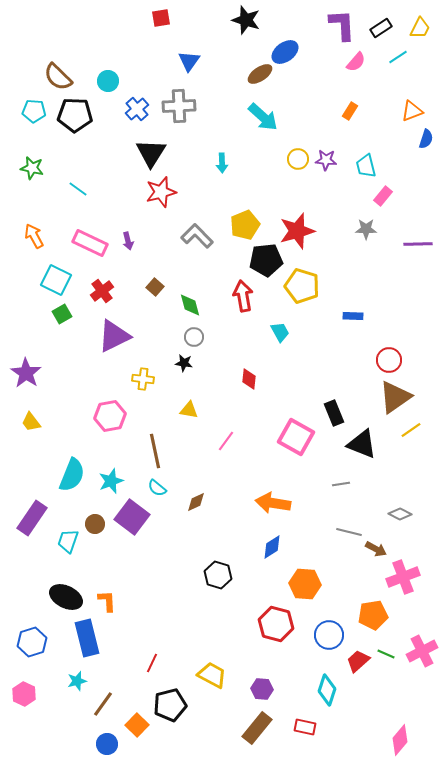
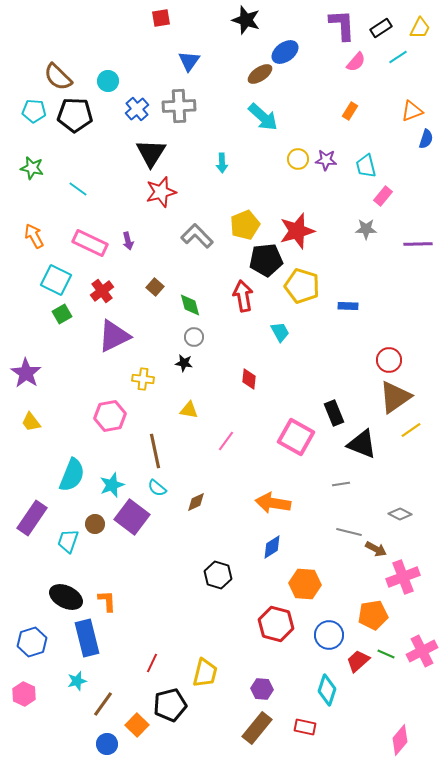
blue rectangle at (353, 316): moved 5 px left, 10 px up
cyan star at (111, 481): moved 1 px right, 4 px down
yellow trapezoid at (212, 675): moved 7 px left, 2 px up; rotated 76 degrees clockwise
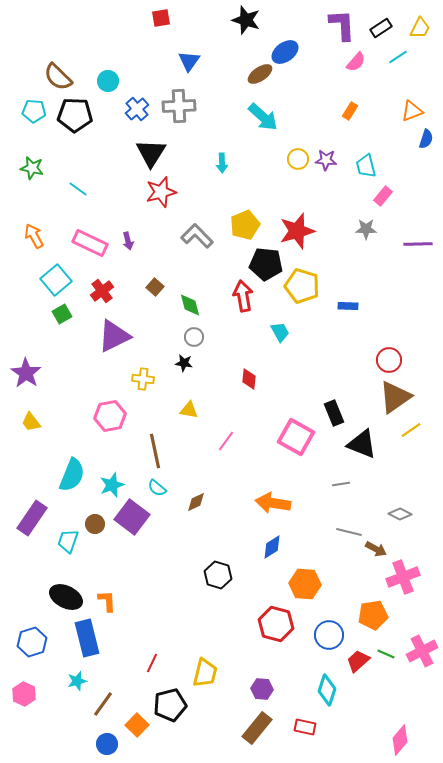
black pentagon at (266, 260): moved 4 px down; rotated 12 degrees clockwise
cyan square at (56, 280): rotated 24 degrees clockwise
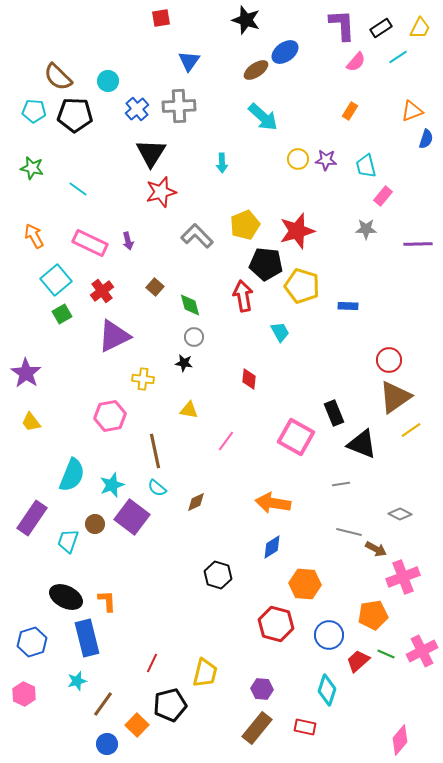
brown ellipse at (260, 74): moved 4 px left, 4 px up
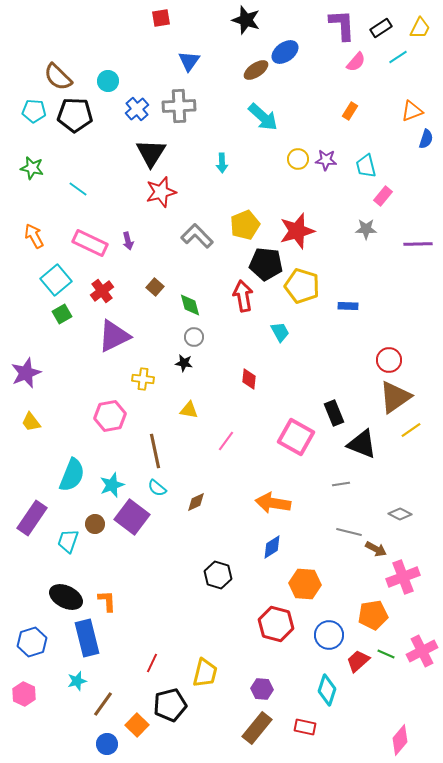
purple star at (26, 373): rotated 16 degrees clockwise
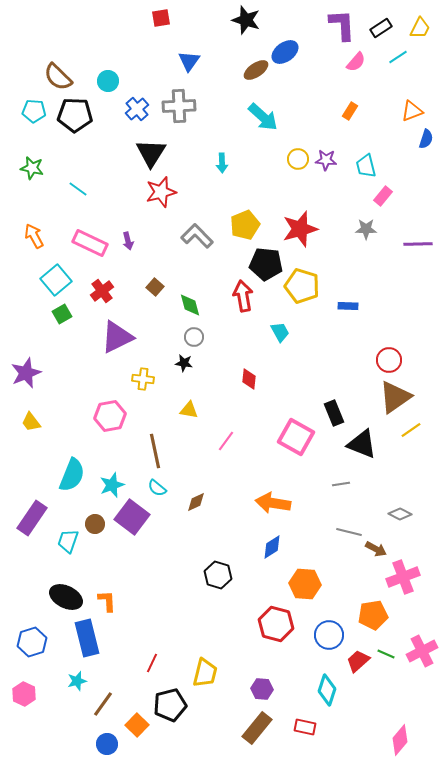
red star at (297, 231): moved 3 px right, 2 px up
purple triangle at (114, 336): moved 3 px right, 1 px down
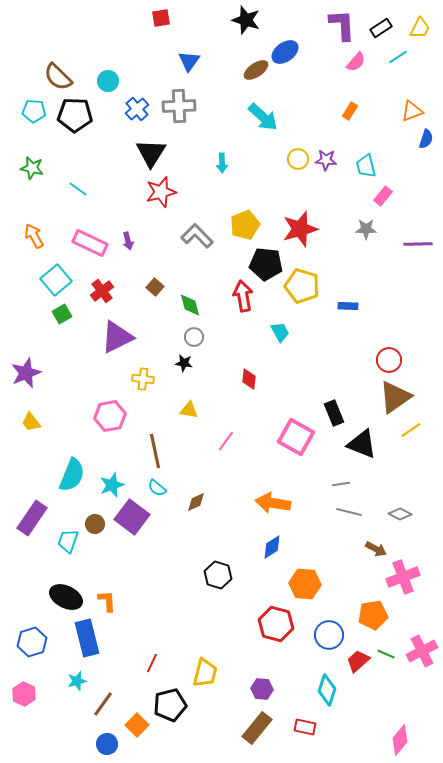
gray line at (349, 532): moved 20 px up
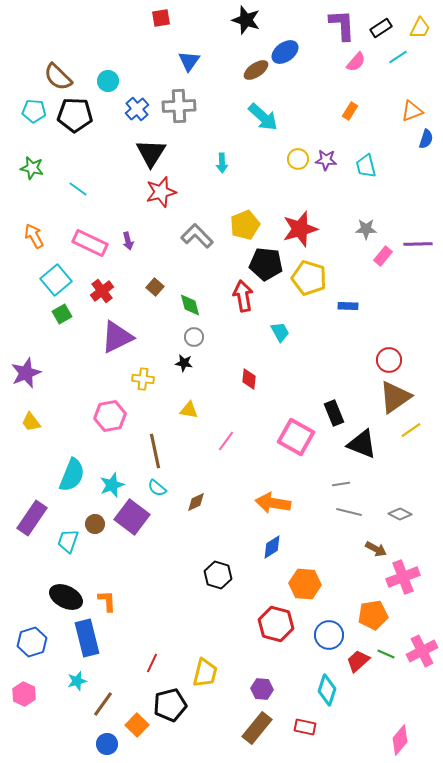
pink rectangle at (383, 196): moved 60 px down
yellow pentagon at (302, 286): moved 7 px right, 8 px up
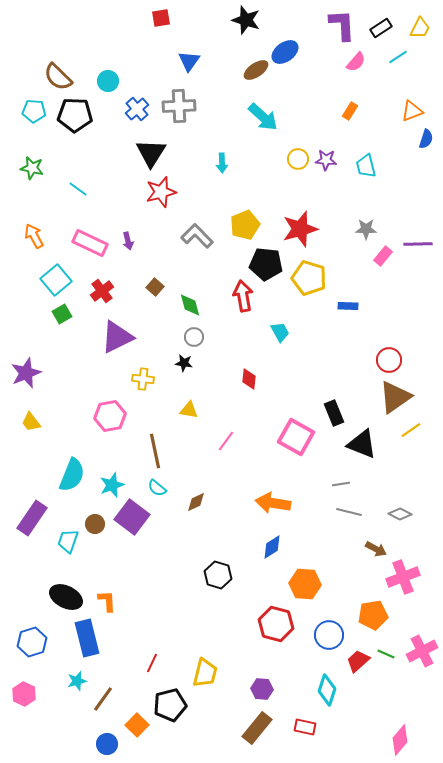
brown line at (103, 704): moved 5 px up
